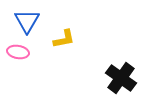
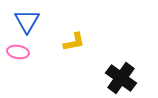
yellow L-shape: moved 10 px right, 3 px down
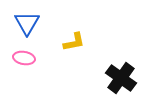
blue triangle: moved 2 px down
pink ellipse: moved 6 px right, 6 px down
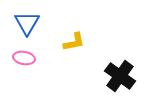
black cross: moved 1 px left, 2 px up
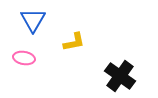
blue triangle: moved 6 px right, 3 px up
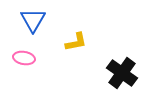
yellow L-shape: moved 2 px right
black cross: moved 2 px right, 3 px up
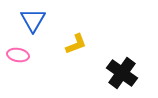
yellow L-shape: moved 2 px down; rotated 10 degrees counterclockwise
pink ellipse: moved 6 px left, 3 px up
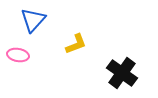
blue triangle: rotated 12 degrees clockwise
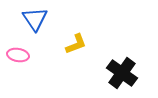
blue triangle: moved 2 px right, 1 px up; rotated 16 degrees counterclockwise
